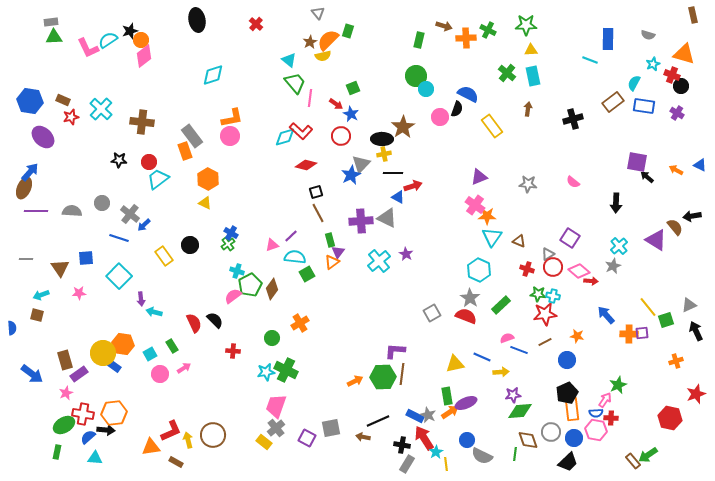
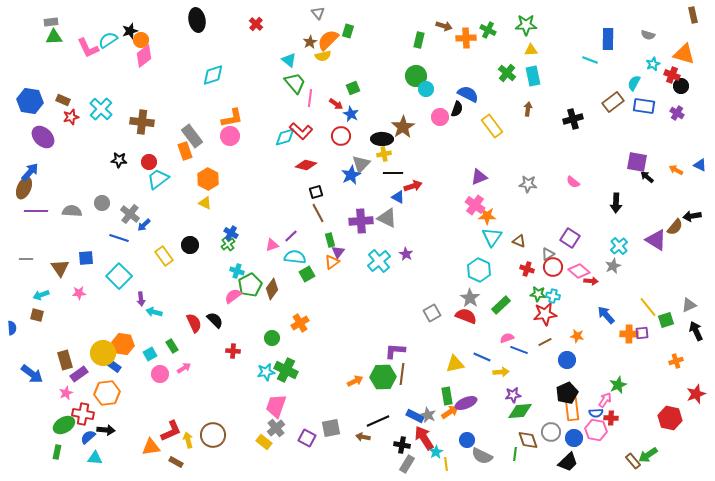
brown semicircle at (675, 227): rotated 78 degrees clockwise
orange hexagon at (114, 413): moved 7 px left, 20 px up
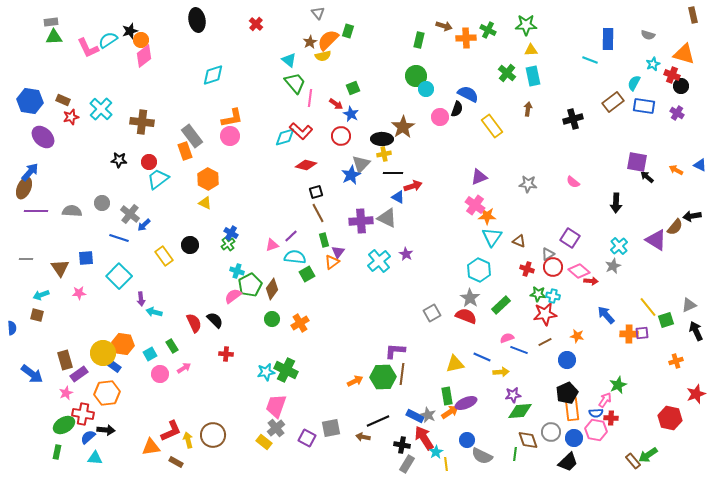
green rectangle at (330, 240): moved 6 px left
green circle at (272, 338): moved 19 px up
red cross at (233, 351): moved 7 px left, 3 px down
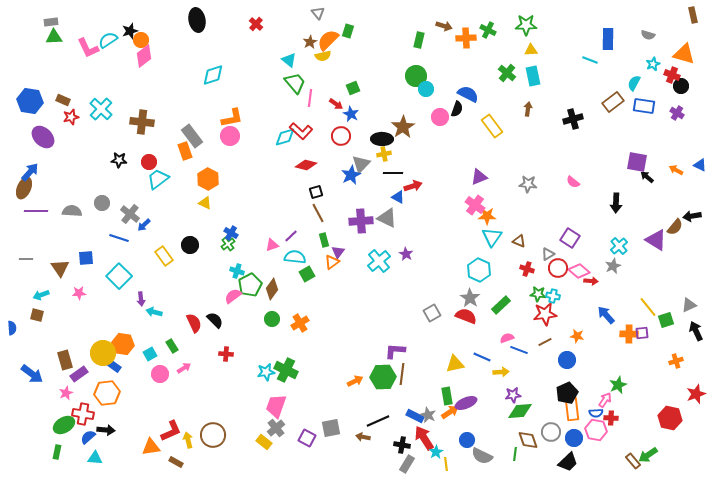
red circle at (553, 267): moved 5 px right, 1 px down
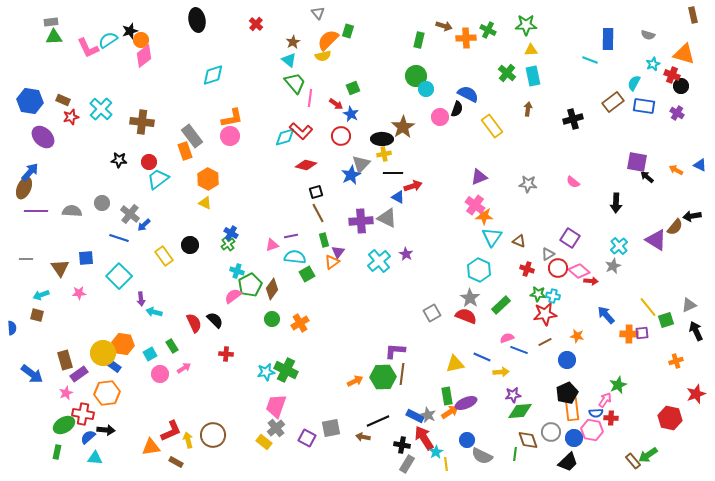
brown star at (310, 42): moved 17 px left
orange star at (487, 216): moved 3 px left
purple line at (291, 236): rotated 32 degrees clockwise
pink hexagon at (596, 430): moved 4 px left
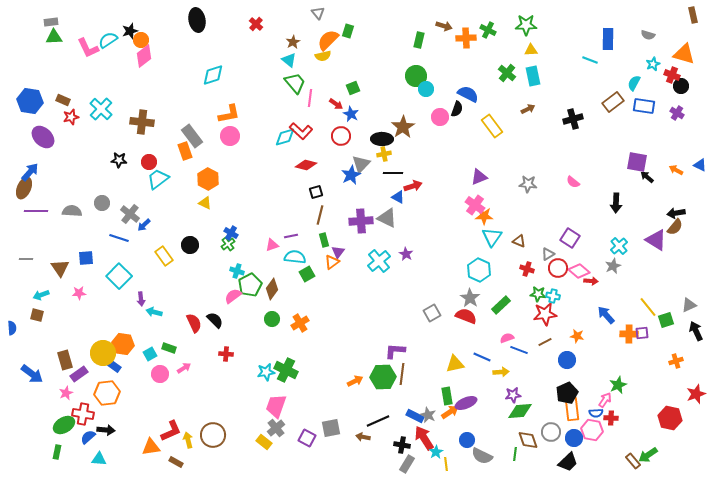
brown arrow at (528, 109): rotated 56 degrees clockwise
orange L-shape at (232, 118): moved 3 px left, 4 px up
brown line at (318, 213): moved 2 px right, 2 px down; rotated 42 degrees clockwise
black arrow at (692, 216): moved 16 px left, 3 px up
green rectangle at (172, 346): moved 3 px left, 2 px down; rotated 40 degrees counterclockwise
cyan triangle at (95, 458): moved 4 px right, 1 px down
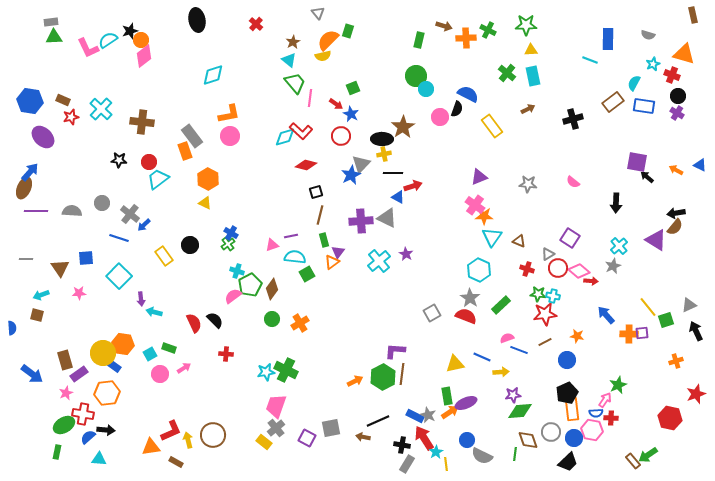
black circle at (681, 86): moved 3 px left, 10 px down
green hexagon at (383, 377): rotated 25 degrees counterclockwise
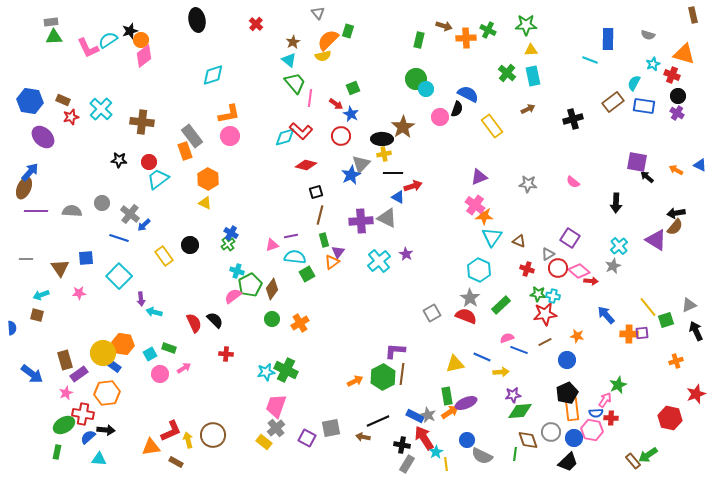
green circle at (416, 76): moved 3 px down
